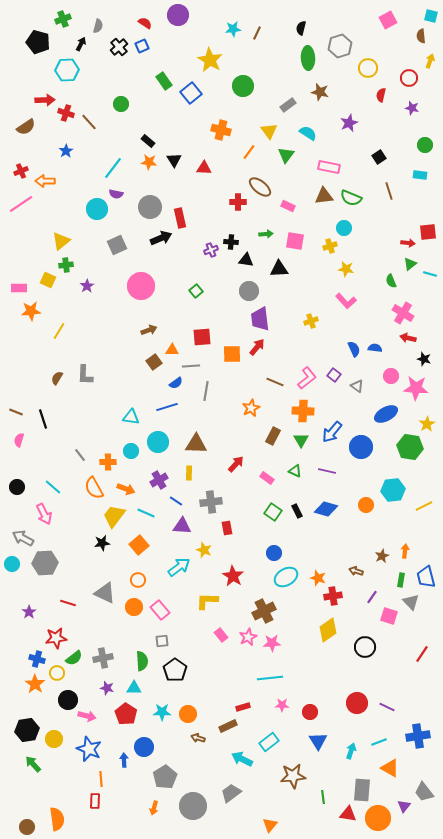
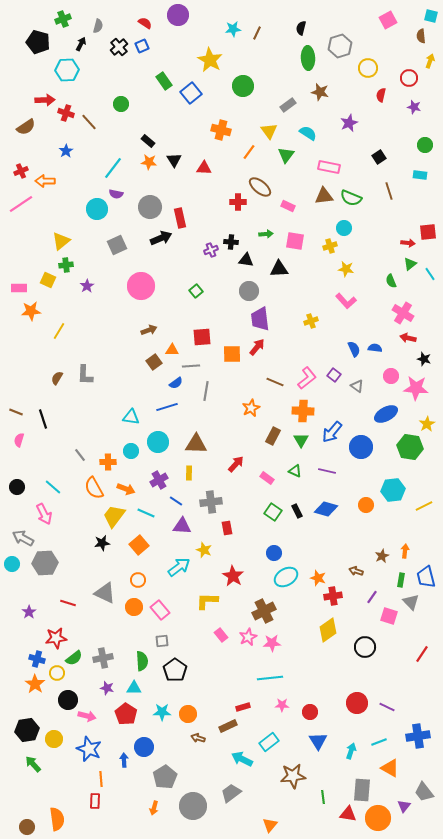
purple star at (412, 108): moved 2 px right, 1 px up
cyan line at (430, 274): rotated 40 degrees clockwise
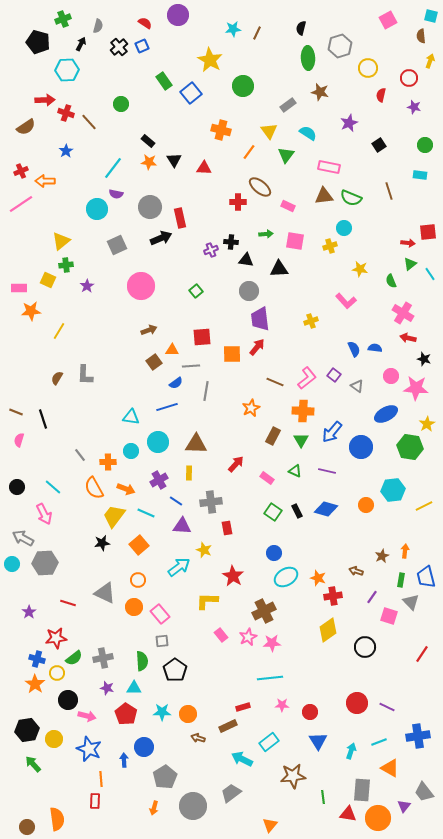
black square at (379, 157): moved 12 px up
yellow star at (346, 269): moved 14 px right
pink rectangle at (160, 610): moved 4 px down
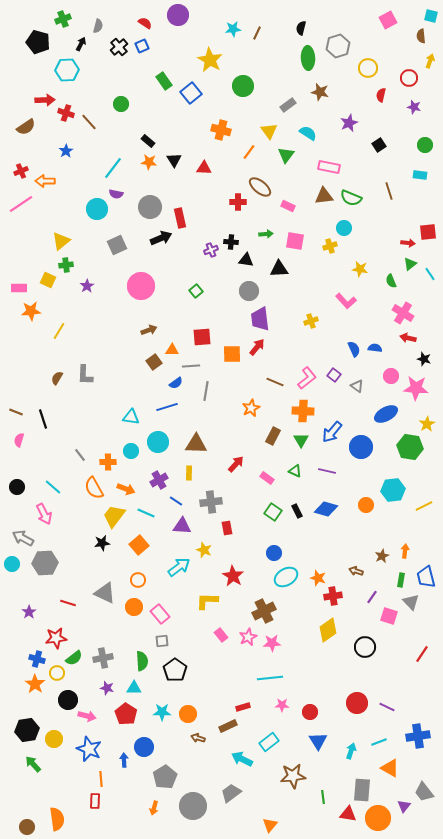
gray hexagon at (340, 46): moved 2 px left
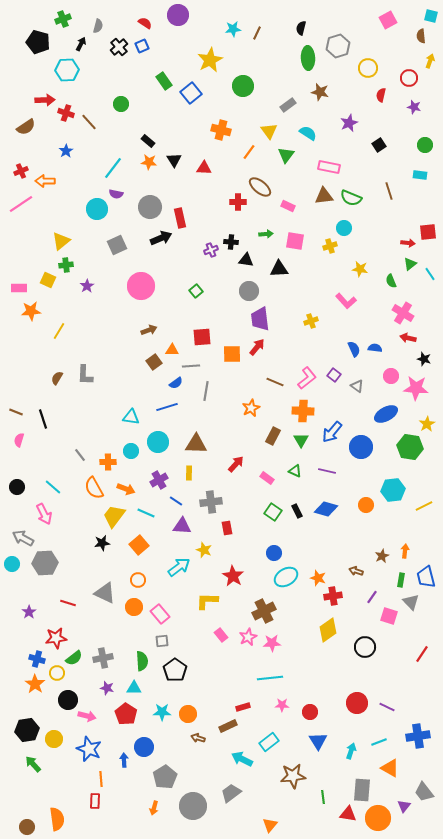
yellow star at (210, 60): rotated 15 degrees clockwise
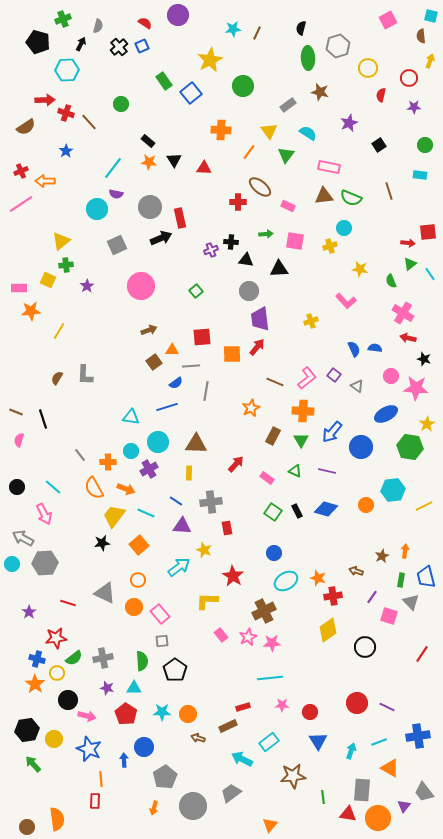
purple star at (414, 107): rotated 16 degrees counterclockwise
orange cross at (221, 130): rotated 12 degrees counterclockwise
purple cross at (159, 480): moved 10 px left, 11 px up
cyan ellipse at (286, 577): moved 4 px down
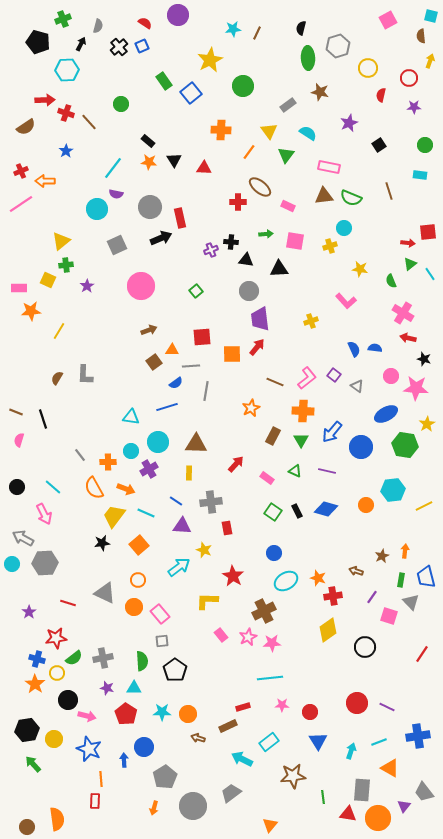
green hexagon at (410, 447): moved 5 px left, 2 px up
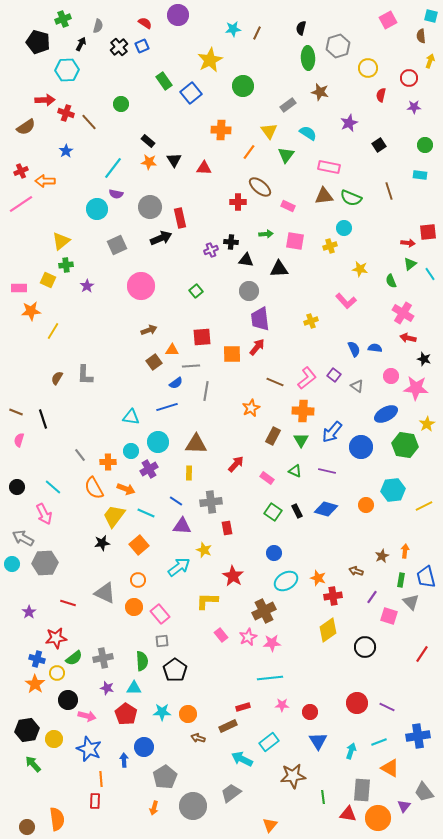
yellow line at (59, 331): moved 6 px left
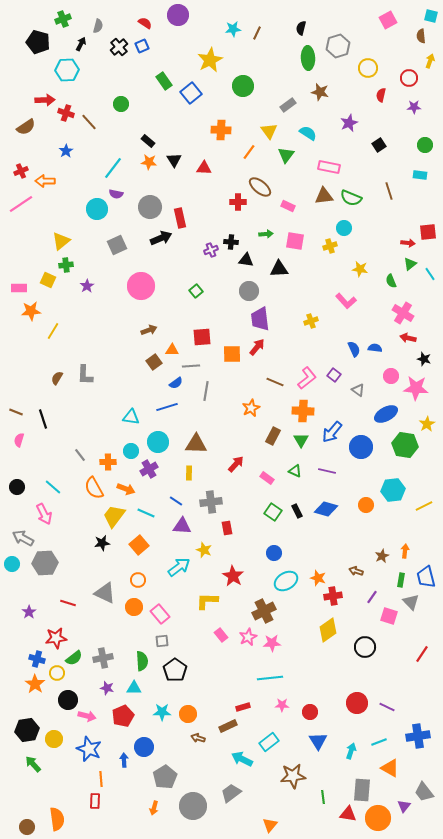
gray triangle at (357, 386): moved 1 px right, 4 px down
red pentagon at (126, 714): moved 3 px left, 2 px down; rotated 15 degrees clockwise
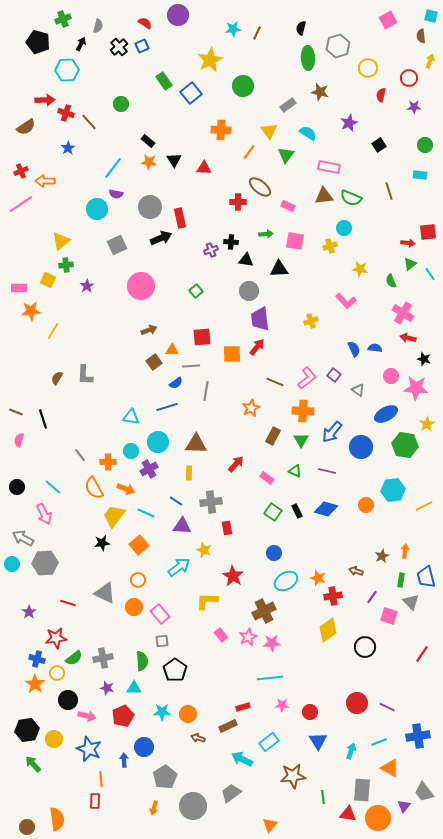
blue star at (66, 151): moved 2 px right, 3 px up
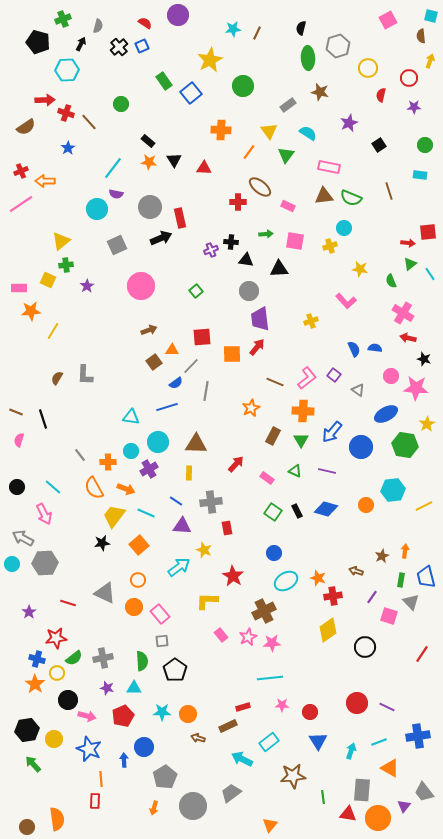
gray line at (191, 366): rotated 42 degrees counterclockwise
